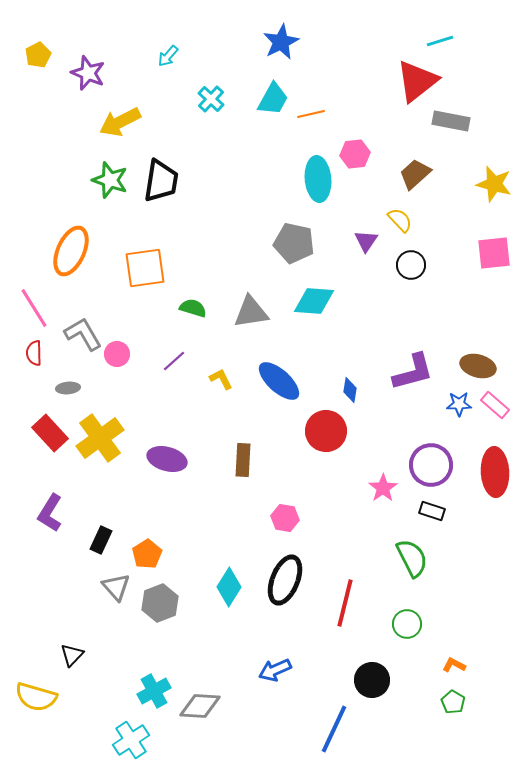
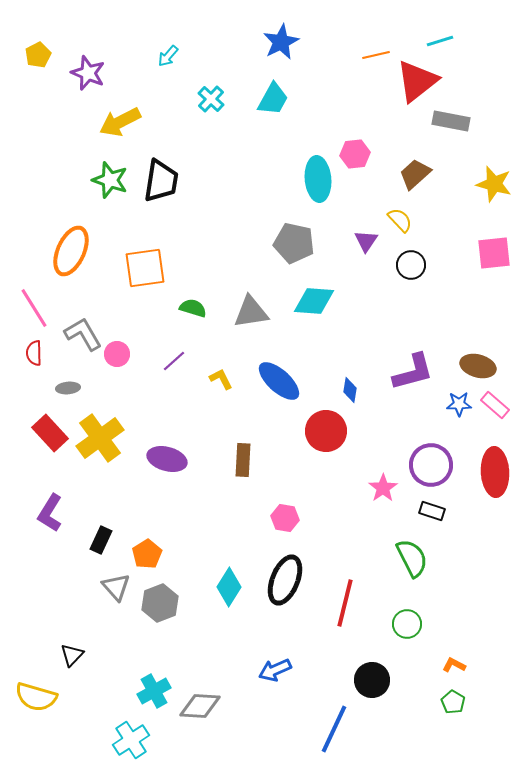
orange line at (311, 114): moved 65 px right, 59 px up
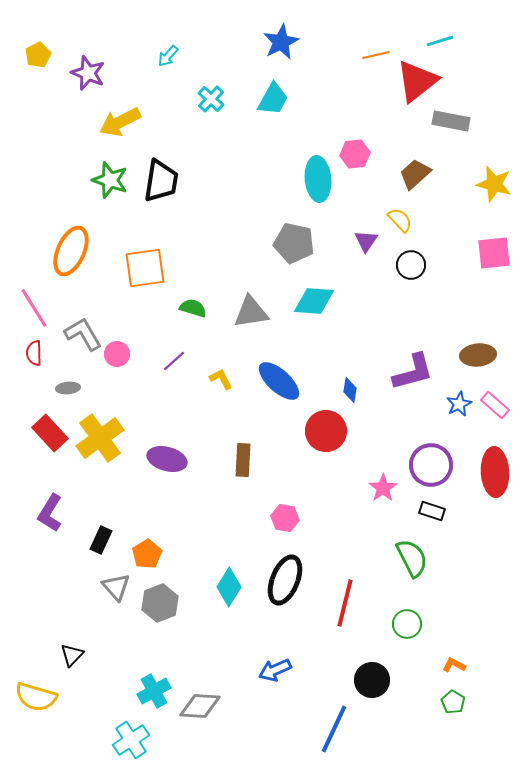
brown ellipse at (478, 366): moved 11 px up; rotated 20 degrees counterclockwise
blue star at (459, 404): rotated 25 degrees counterclockwise
